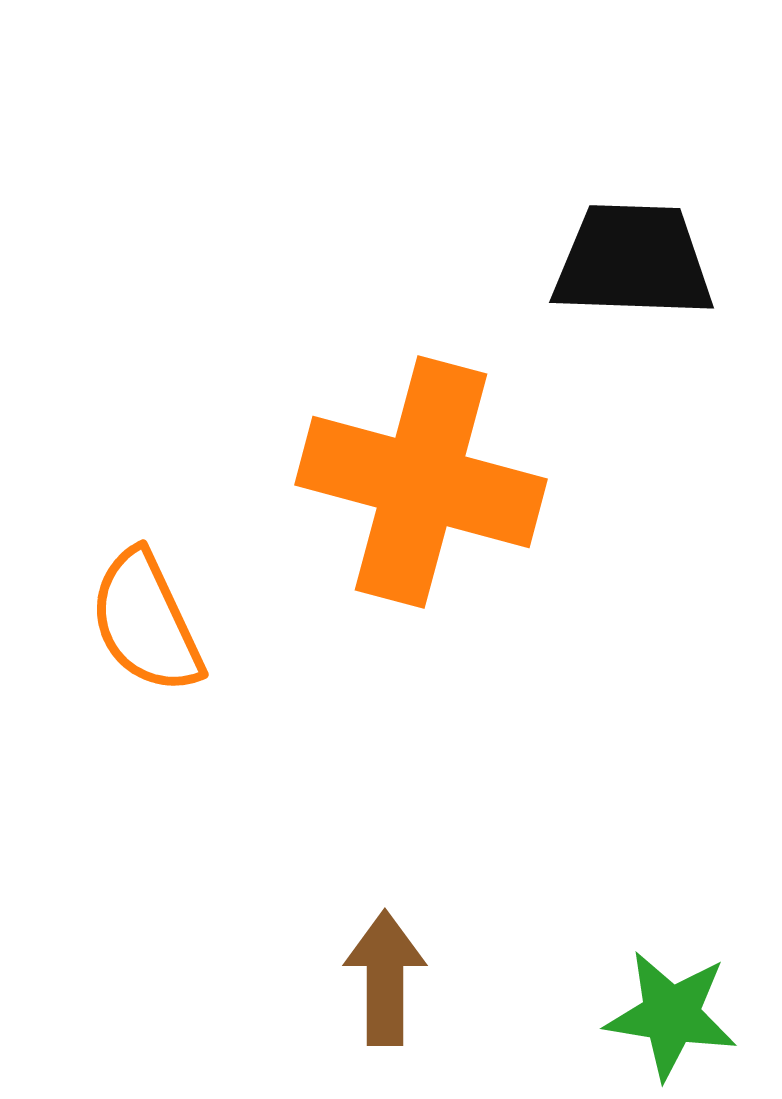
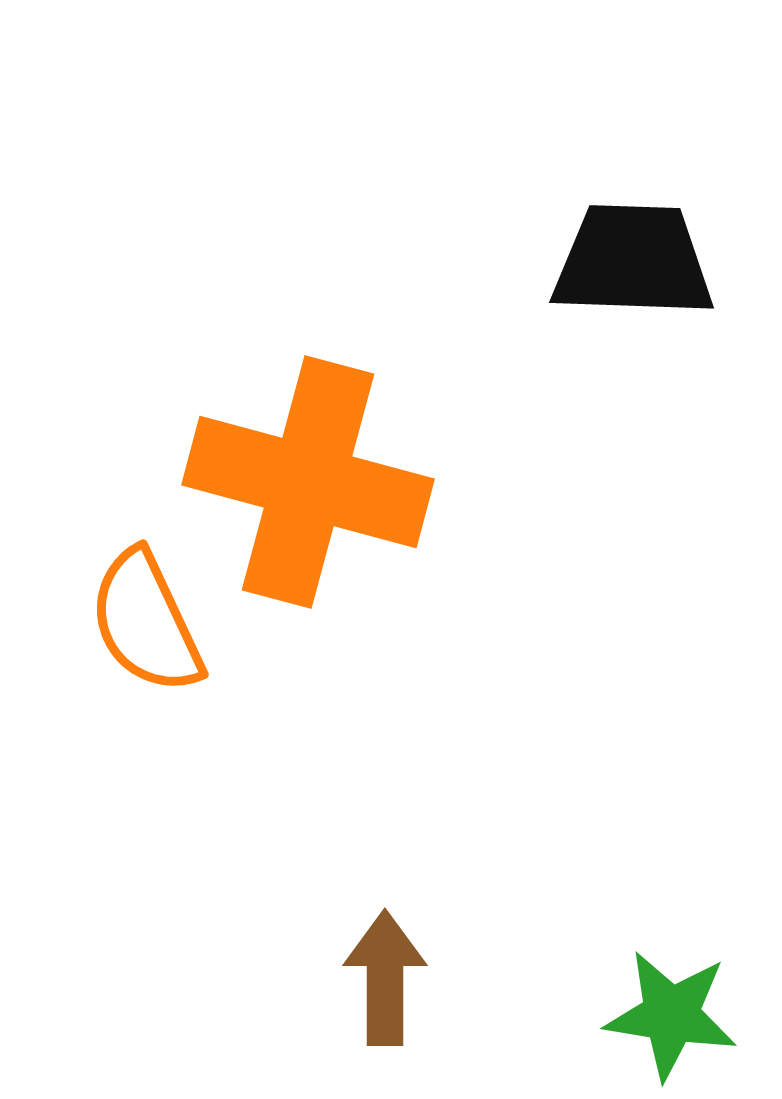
orange cross: moved 113 px left
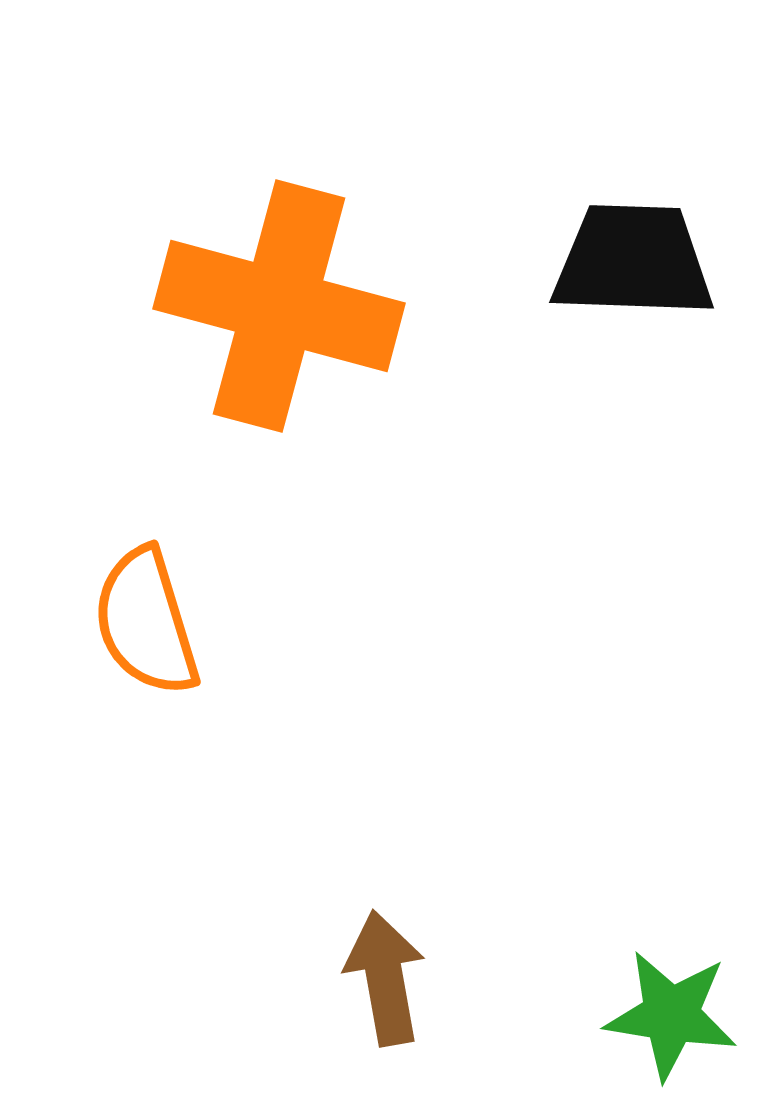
orange cross: moved 29 px left, 176 px up
orange semicircle: rotated 8 degrees clockwise
brown arrow: rotated 10 degrees counterclockwise
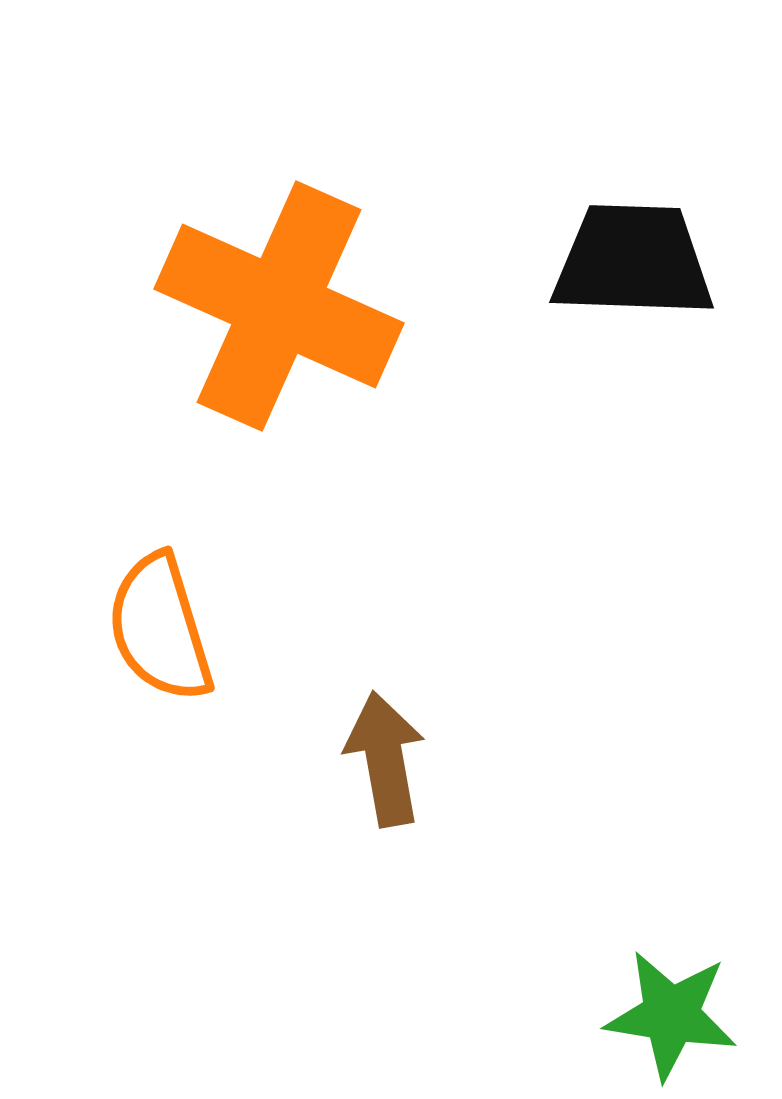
orange cross: rotated 9 degrees clockwise
orange semicircle: moved 14 px right, 6 px down
brown arrow: moved 219 px up
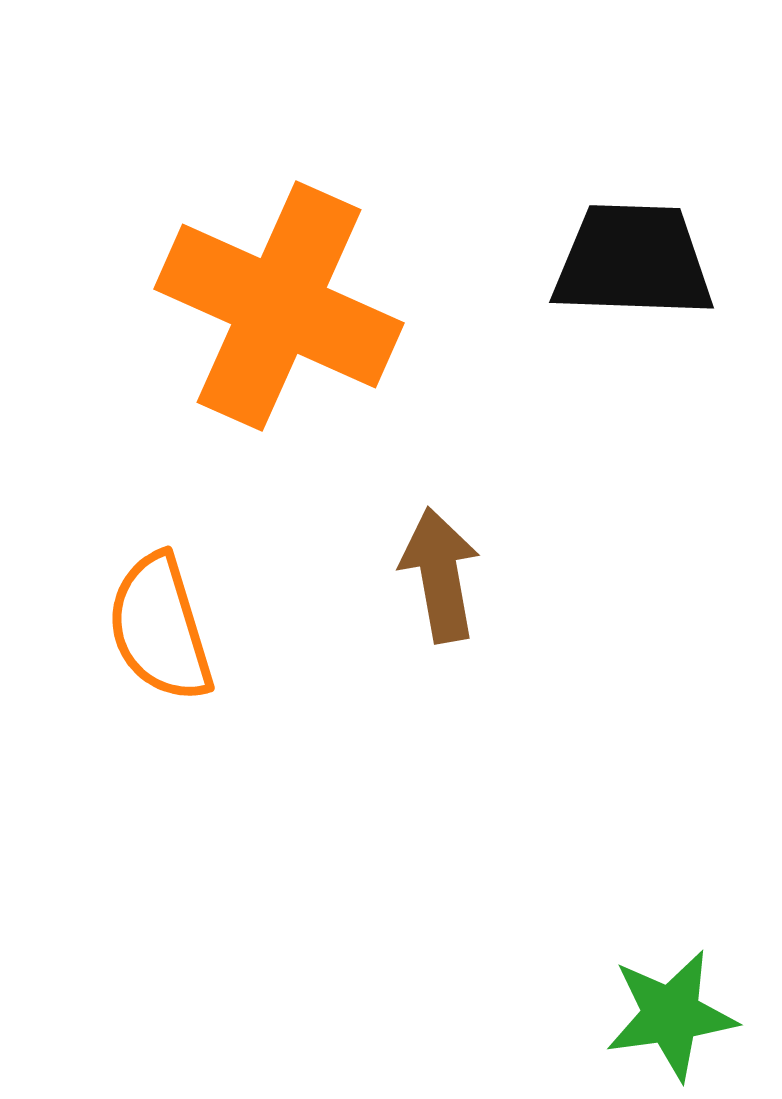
brown arrow: moved 55 px right, 184 px up
green star: rotated 17 degrees counterclockwise
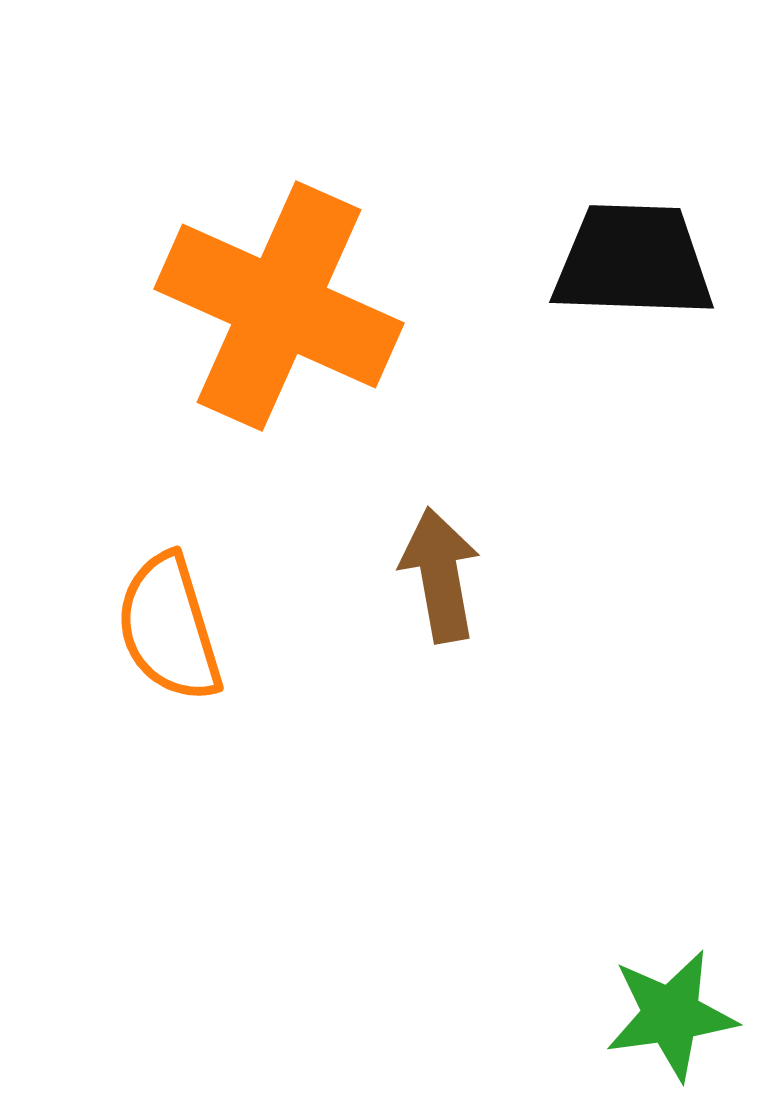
orange semicircle: moved 9 px right
